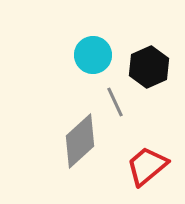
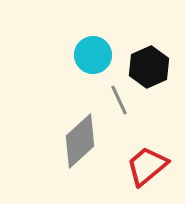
gray line: moved 4 px right, 2 px up
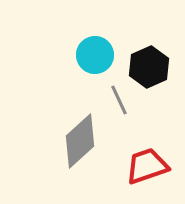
cyan circle: moved 2 px right
red trapezoid: rotated 21 degrees clockwise
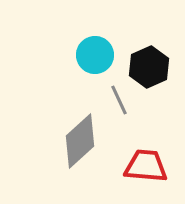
red trapezoid: moved 1 px left; rotated 24 degrees clockwise
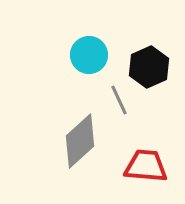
cyan circle: moved 6 px left
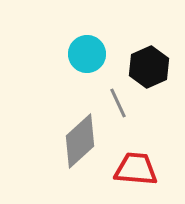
cyan circle: moved 2 px left, 1 px up
gray line: moved 1 px left, 3 px down
red trapezoid: moved 10 px left, 3 px down
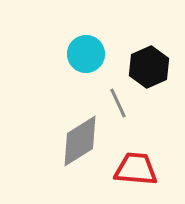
cyan circle: moved 1 px left
gray diamond: rotated 10 degrees clockwise
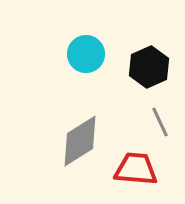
gray line: moved 42 px right, 19 px down
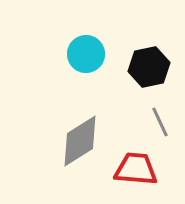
black hexagon: rotated 12 degrees clockwise
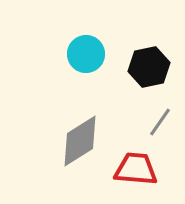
gray line: rotated 60 degrees clockwise
